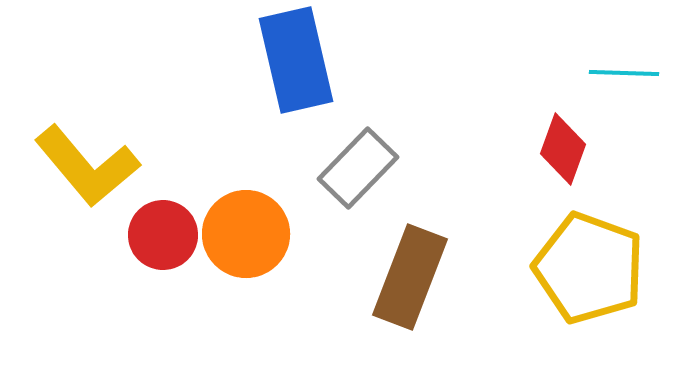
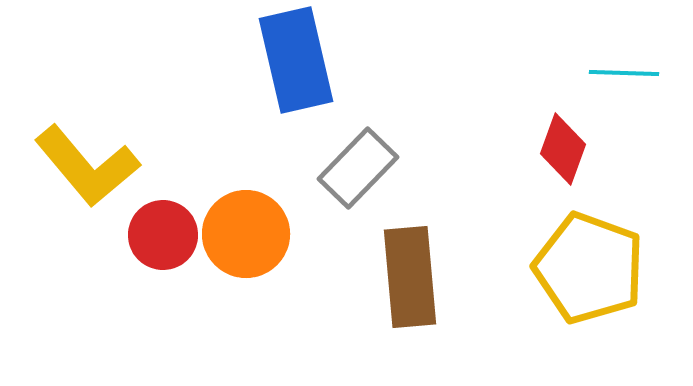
brown rectangle: rotated 26 degrees counterclockwise
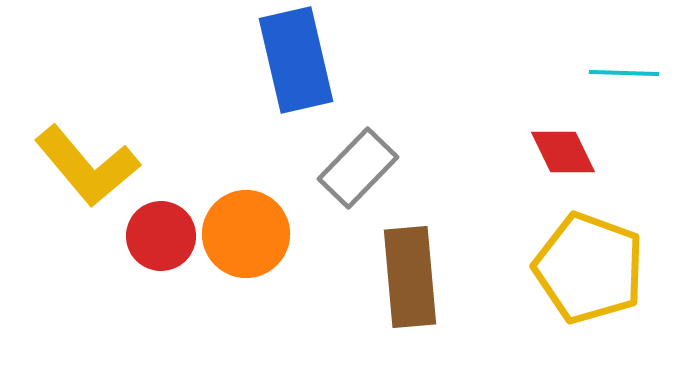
red diamond: moved 3 px down; rotated 46 degrees counterclockwise
red circle: moved 2 px left, 1 px down
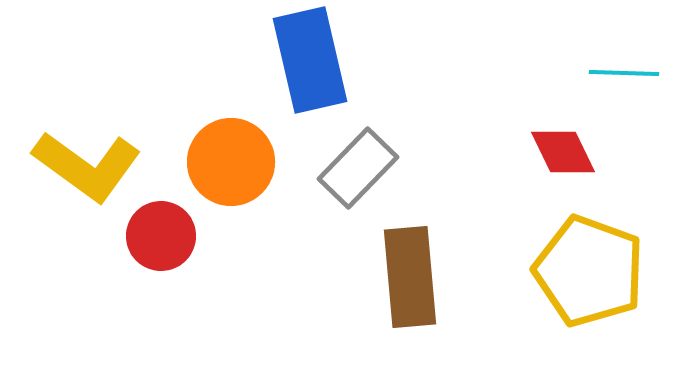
blue rectangle: moved 14 px right
yellow L-shape: rotated 14 degrees counterclockwise
orange circle: moved 15 px left, 72 px up
yellow pentagon: moved 3 px down
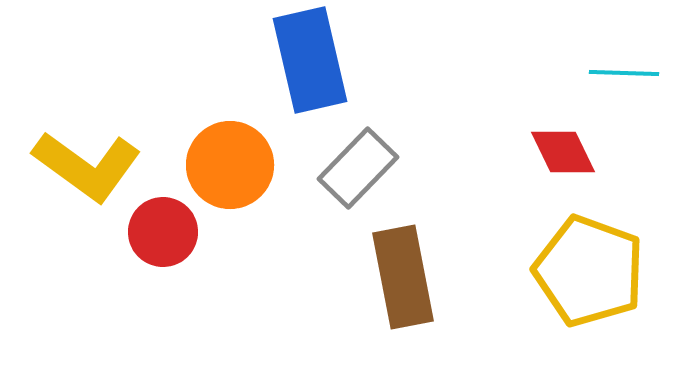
orange circle: moved 1 px left, 3 px down
red circle: moved 2 px right, 4 px up
brown rectangle: moved 7 px left; rotated 6 degrees counterclockwise
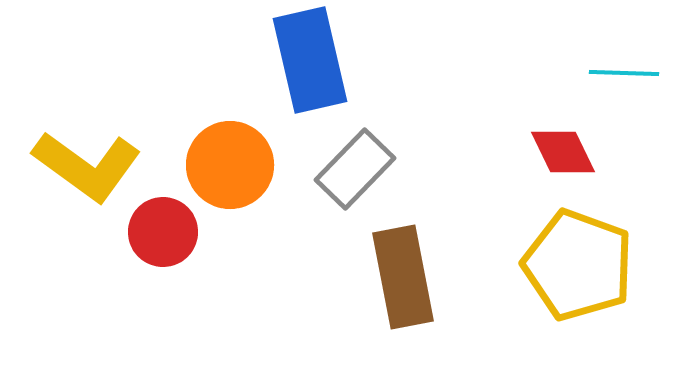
gray rectangle: moved 3 px left, 1 px down
yellow pentagon: moved 11 px left, 6 px up
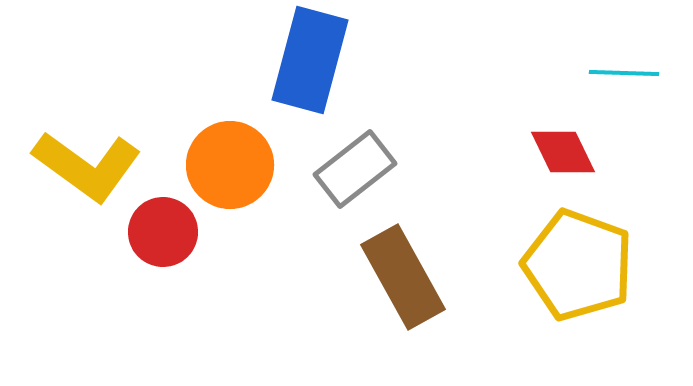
blue rectangle: rotated 28 degrees clockwise
gray rectangle: rotated 8 degrees clockwise
brown rectangle: rotated 18 degrees counterclockwise
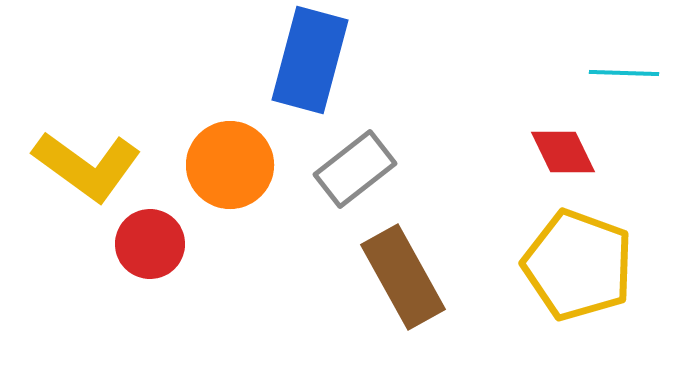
red circle: moved 13 px left, 12 px down
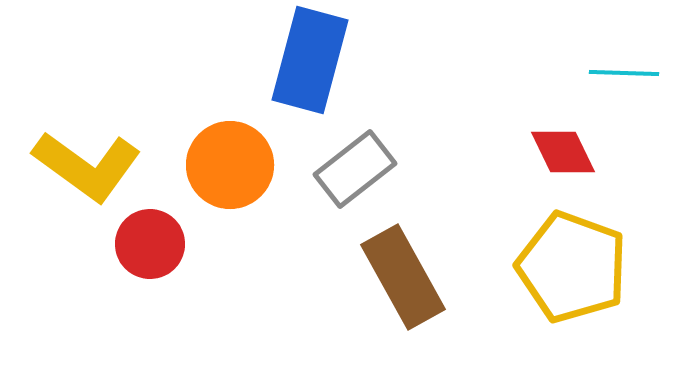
yellow pentagon: moved 6 px left, 2 px down
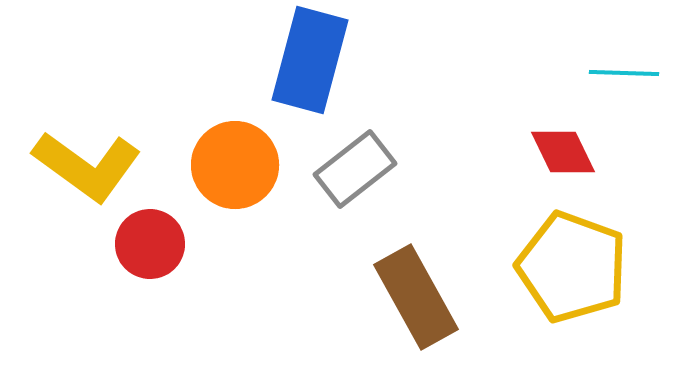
orange circle: moved 5 px right
brown rectangle: moved 13 px right, 20 px down
